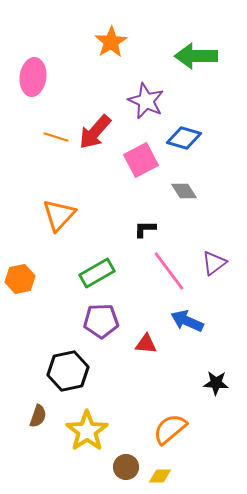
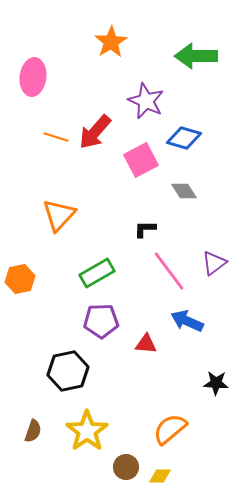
brown semicircle: moved 5 px left, 15 px down
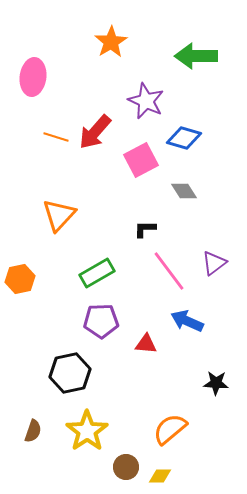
black hexagon: moved 2 px right, 2 px down
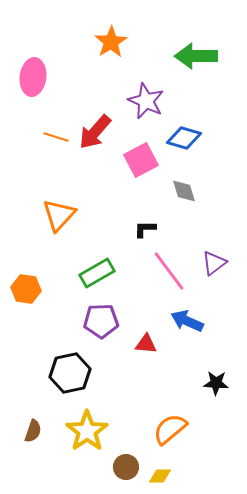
gray diamond: rotated 16 degrees clockwise
orange hexagon: moved 6 px right, 10 px down; rotated 20 degrees clockwise
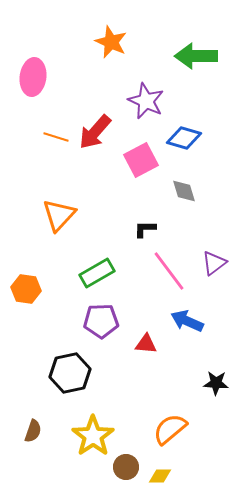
orange star: rotated 16 degrees counterclockwise
yellow star: moved 6 px right, 5 px down
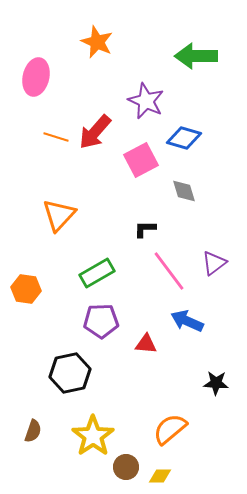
orange star: moved 14 px left
pink ellipse: moved 3 px right; rotated 6 degrees clockwise
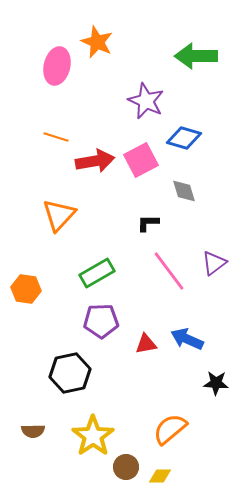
pink ellipse: moved 21 px right, 11 px up
red arrow: moved 29 px down; rotated 141 degrees counterclockwise
black L-shape: moved 3 px right, 6 px up
blue arrow: moved 18 px down
red triangle: rotated 15 degrees counterclockwise
brown semicircle: rotated 70 degrees clockwise
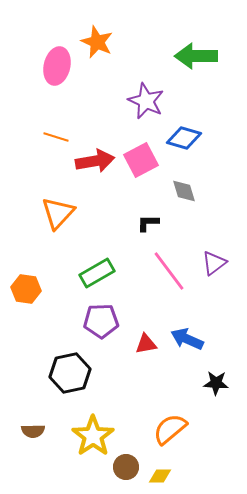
orange triangle: moved 1 px left, 2 px up
